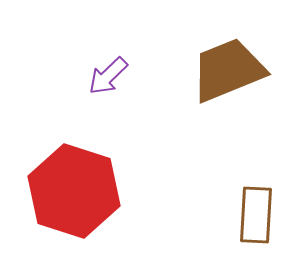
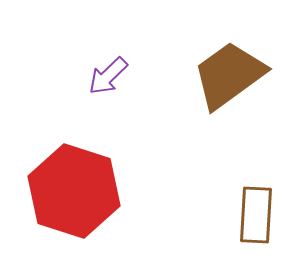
brown trapezoid: moved 1 px right, 5 px down; rotated 14 degrees counterclockwise
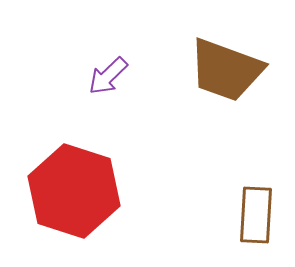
brown trapezoid: moved 3 px left, 5 px up; rotated 124 degrees counterclockwise
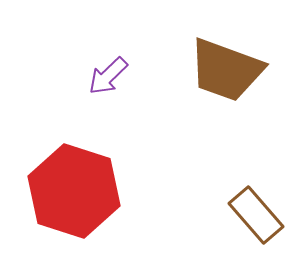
brown rectangle: rotated 44 degrees counterclockwise
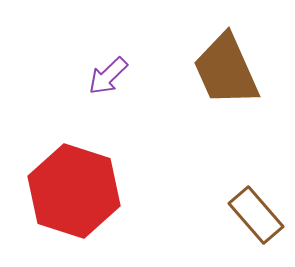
brown trapezoid: rotated 46 degrees clockwise
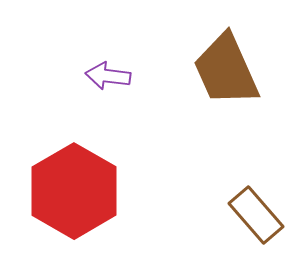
purple arrow: rotated 51 degrees clockwise
red hexagon: rotated 12 degrees clockwise
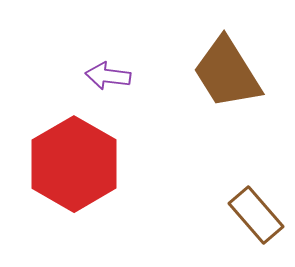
brown trapezoid: moved 1 px right, 3 px down; rotated 8 degrees counterclockwise
red hexagon: moved 27 px up
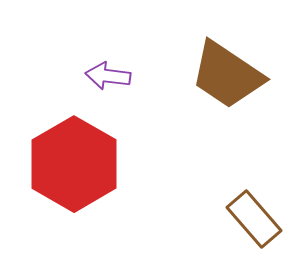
brown trapezoid: moved 2 px down; rotated 24 degrees counterclockwise
brown rectangle: moved 2 px left, 4 px down
